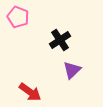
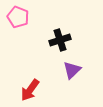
black cross: rotated 15 degrees clockwise
red arrow: moved 2 px up; rotated 90 degrees clockwise
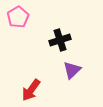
pink pentagon: rotated 20 degrees clockwise
red arrow: moved 1 px right
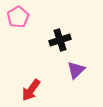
purple triangle: moved 4 px right
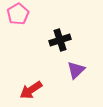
pink pentagon: moved 3 px up
red arrow: rotated 20 degrees clockwise
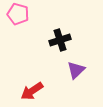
pink pentagon: rotated 25 degrees counterclockwise
red arrow: moved 1 px right, 1 px down
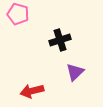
purple triangle: moved 1 px left, 2 px down
red arrow: rotated 20 degrees clockwise
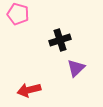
purple triangle: moved 1 px right, 4 px up
red arrow: moved 3 px left, 1 px up
